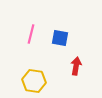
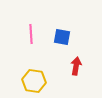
pink line: rotated 18 degrees counterclockwise
blue square: moved 2 px right, 1 px up
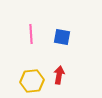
red arrow: moved 17 px left, 9 px down
yellow hexagon: moved 2 px left; rotated 15 degrees counterclockwise
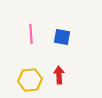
red arrow: rotated 12 degrees counterclockwise
yellow hexagon: moved 2 px left, 1 px up
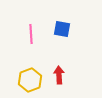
blue square: moved 8 px up
yellow hexagon: rotated 15 degrees counterclockwise
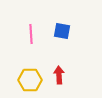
blue square: moved 2 px down
yellow hexagon: rotated 20 degrees clockwise
